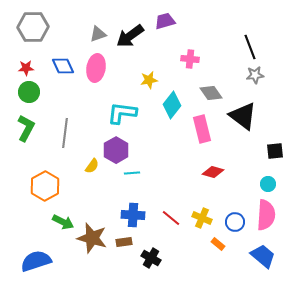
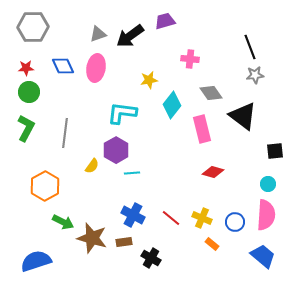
blue cross: rotated 25 degrees clockwise
orange rectangle: moved 6 px left
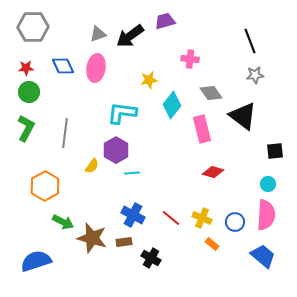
black line: moved 6 px up
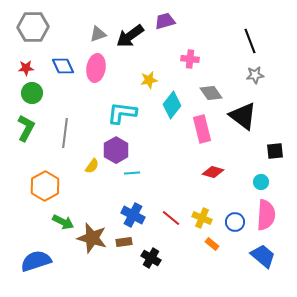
green circle: moved 3 px right, 1 px down
cyan circle: moved 7 px left, 2 px up
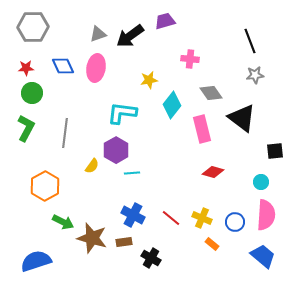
black triangle: moved 1 px left, 2 px down
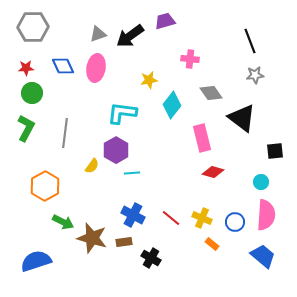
pink rectangle: moved 9 px down
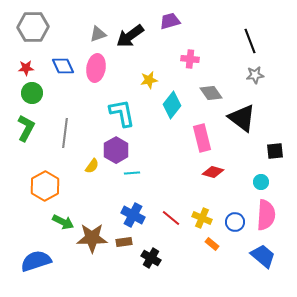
purple trapezoid: moved 5 px right
cyan L-shape: rotated 72 degrees clockwise
brown star: rotated 16 degrees counterclockwise
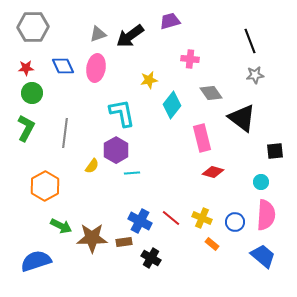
blue cross: moved 7 px right, 6 px down
green arrow: moved 2 px left, 4 px down
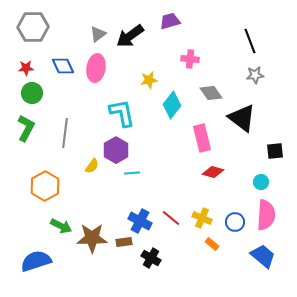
gray triangle: rotated 18 degrees counterclockwise
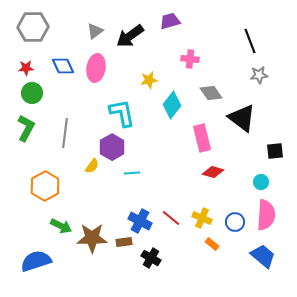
gray triangle: moved 3 px left, 3 px up
gray star: moved 4 px right
purple hexagon: moved 4 px left, 3 px up
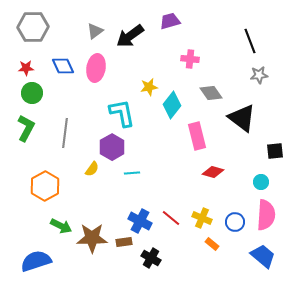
yellow star: moved 7 px down
pink rectangle: moved 5 px left, 2 px up
yellow semicircle: moved 3 px down
